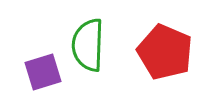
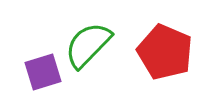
green semicircle: rotated 42 degrees clockwise
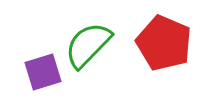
red pentagon: moved 1 px left, 9 px up
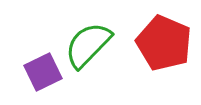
purple square: rotated 9 degrees counterclockwise
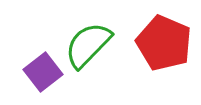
purple square: rotated 12 degrees counterclockwise
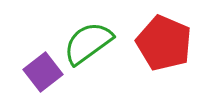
green semicircle: moved 2 px up; rotated 10 degrees clockwise
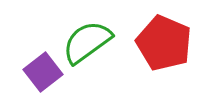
green semicircle: moved 1 px left, 1 px up
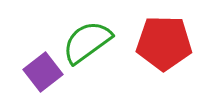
red pentagon: rotated 22 degrees counterclockwise
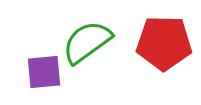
purple square: moved 1 px right; rotated 33 degrees clockwise
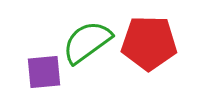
red pentagon: moved 15 px left
